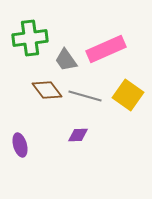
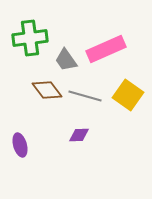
purple diamond: moved 1 px right
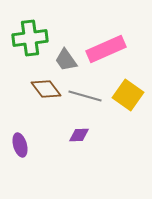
brown diamond: moved 1 px left, 1 px up
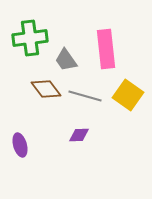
pink rectangle: rotated 72 degrees counterclockwise
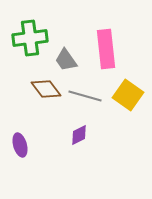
purple diamond: rotated 25 degrees counterclockwise
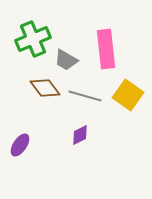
green cross: moved 3 px right, 1 px down; rotated 16 degrees counterclockwise
gray trapezoid: rotated 25 degrees counterclockwise
brown diamond: moved 1 px left, 1 px up
purple diamond: moved 1 px right
purple ellipse: rotated 50 degrees clockwise
